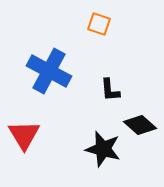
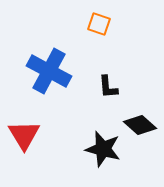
black L-shape: moved 2 px left, 3 px up
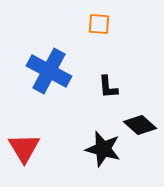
orange square: rotated 15 degrees counterclockwise
red triangle: moved 13 px down
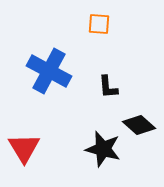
black diamond: moved 1 px left
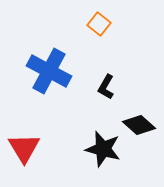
orange square: rotated 35 degrees clockwise
black L-shape: moved 2 px left; rotated 35 degrees clockwise
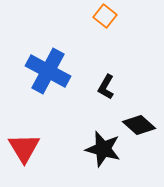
orange square: moved 6 px right, 8 px up
blue cross: moved 1 px left
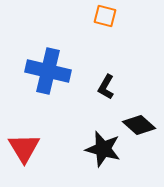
orange square: rotated 25 degrees counterclockwise
blue cross: rotated 15 degrees counterclockwise
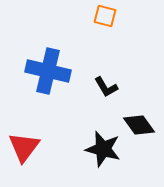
black L-shape: rotated 60 degrees counterclockwise
black diamond: rotated 12 degrees clockwise
red triangle: moved 1 px up; rotated 8 degrees clockwise
